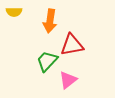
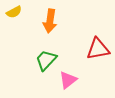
yellow semicircle: rotated 28 degrees counterclockwise
red triangle: moved 26 px right, 4 px down
green trapezoid: moved 1 px left, 1 px up
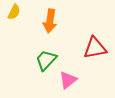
yellow semicircle: rotated 35 degrees counterclockwise
red triangle: moved 3 px left, 1 px up
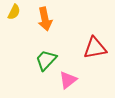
orange arrow: moved 5 px left, 2 px up; rotated 20 degrees counterclockwise
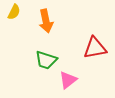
orange arrow: moved 1 px right, 2 px down
green trapezoid: rotated 115 degrees counterclockwise
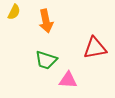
pink triangle: rotated 42 degrees clockwise
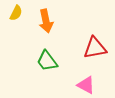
yellow semicircle: moved 2 px right, 1 px down
green trapezoid: moved 1 px right, 1 px down; rotated 35 degrees clockwise
pink triangle: moved 18 px right, 5 px down; rotated 24 degrees clockwise
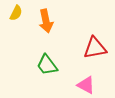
green trapezoid: moved 4 px down
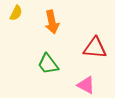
orange arrow: moved 6 px right, 1 px down
red triangle: rotated 15 degrees clockwise
green trapezoid: moved 1 px right, 1 px up
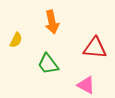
yellow semicircle: moved 27 px down
